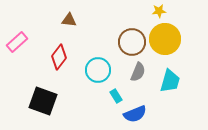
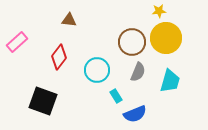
yellow circle: moved 1 px right, 1 px up
cyan circle: moved 1 px left
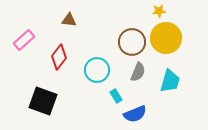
pink rectangle: moved 7 px right, 2 px up
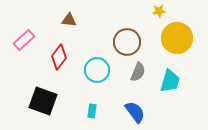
yellow circle: moved 11 px right
brown circle: moved 5 px left
cyan rectangle: moved 24 px left, 15 px down; rotated 40 degrees clockwise
blue semicircle: moved 2 px up; rotated 105 degrees counterclockwise
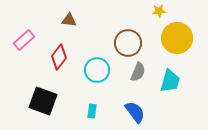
brown circle: moved 1 px right, 1 px down
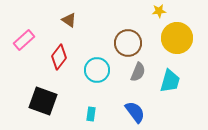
brown triangle: rotated 28 degrees clockwise
cyan rectangle: moved 1 px left, 3 px down
